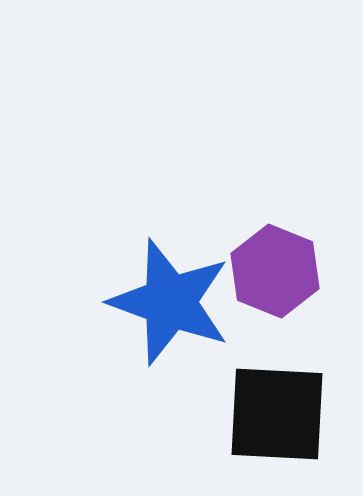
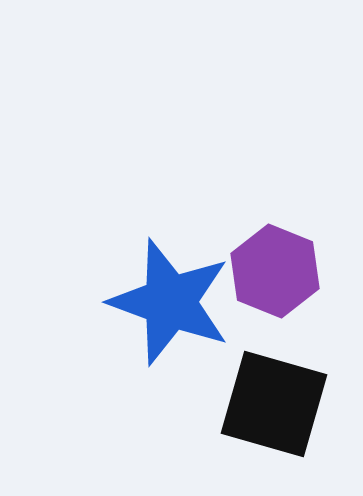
black square: moved 3 px left, 10 px up; rotated 13 degrees clockwise
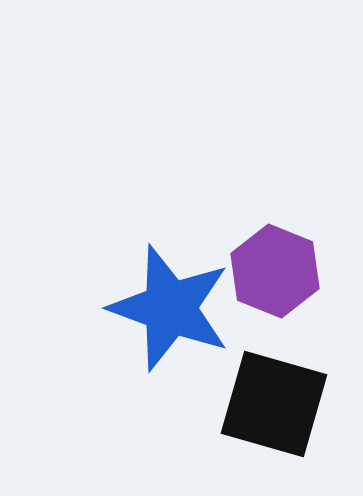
blue star: moved 6 px down
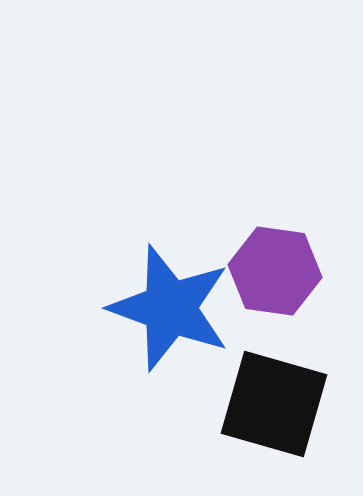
purple hexagon: rotated 14 degrees counterclockwise
